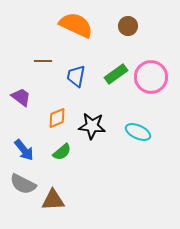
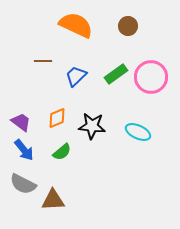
blue trapezoid: rotated 35 degrees clockwise
purple trapezoid: moved 25 px down
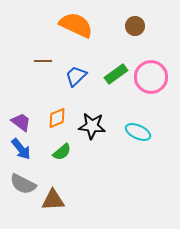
brown circle: moved 7 px right
blue arrow: moved 3 px left, 1 px up
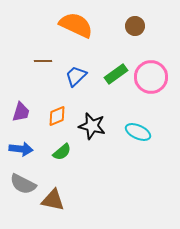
orange diamond: moved 2 px up
purple trapezoid: moved 10 px up; rotated 70 degrees clockwise
black star: rotated 8 degrees clockwise
blue arrow: rotated 45 degrees counterclockwise
brown triangle: rotated 15 degrees clockwise
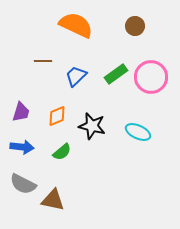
blue arrow: moved 1 px right, 2 px up
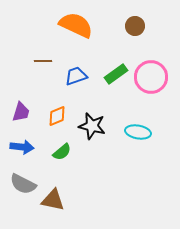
blue trapezoid: rotated 25 degrees clockwise
cyan ellipse: rotated 15 degrees counterclockwise
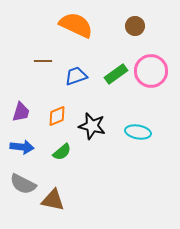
pink circle: moved 6 px up
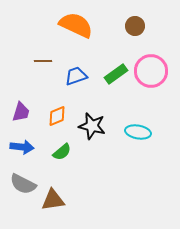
brown triangle: rotated 20 degrees counterclockwise
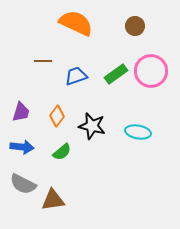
orange semicircle: moved 2 px up
orange diamond: rotated 30 degrees counterclockwise
